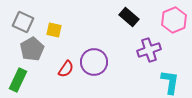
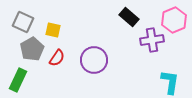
yellow square: moved 1 px left
purple cross: moved 3 px right, 10 px up; rotated 10 degrees clockwise
purple circle: moved 2 px up
red semicircle: moved 9 px left, 11 px up
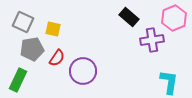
pink hexagon: moved 2 px up
yellow square: moved 1 px up
gray pentagon: rotated 20 degrees clockwise
purple circle: moved 11 px left, 11 px down
cyan L-shape: moved 1 px left
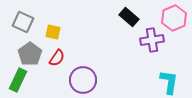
yellow square: moved 3 px down
gray pentagon: moved 2 px left, 5 px down; rotated 25 degrees counterclockwise
purple circle: moved 9 px down
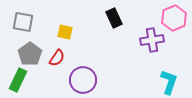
black rectangle: moved 15 px left, 1 px down; rotated 24 degrees clockwise
gray square: rotated 15 degrees counterclockwise
yellow square: moved 12 px right
cyan L-shape: rotated 10 degrees clockwise
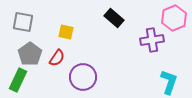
black rectangle: rotated 24 degrees counterclockwise
yellow square: moved 1 px right
purple circle: moved 3 px up
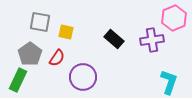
black rectangle: moved 21 px down
gray square: moved 17 px right
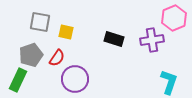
black rectangle: rotated 24 degrees counterclockwise
gray pentagon: moved 1 px right, 1 px down; rotated 15 degrees clockwise
purple circle: moved 8 px left, 2 px down
